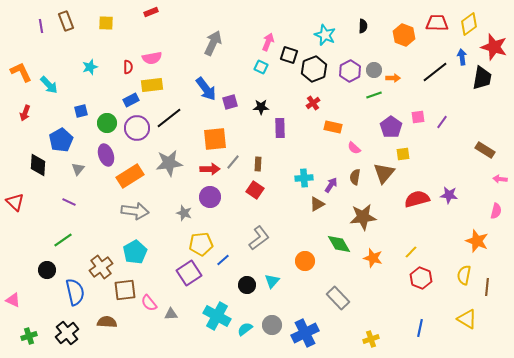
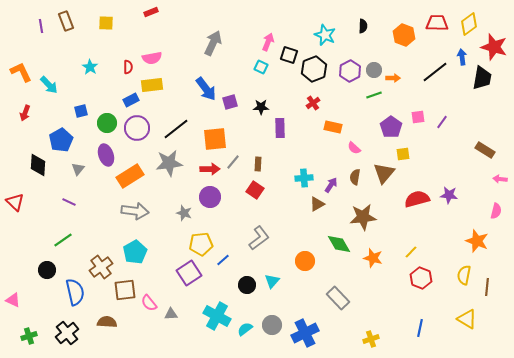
cyan star at (90, 67): rotated 21 degrees counterclockwise
black line at (169, 118): moved 7 px right, 11 px down
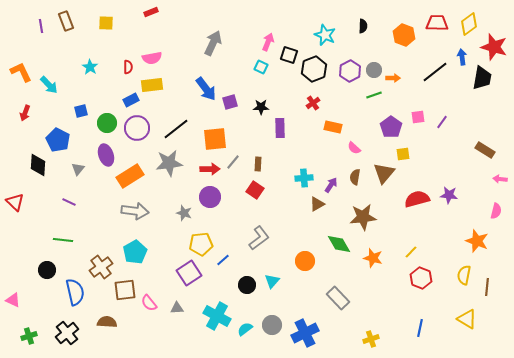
blue pentagon at (61, 140): moved 3 px left; rotated 15 degrees counterclockwise
green line at (63, 240): rotated 42 degrees clockwise
gray triangle at (171, 314): moved 6 px right, 6 px up
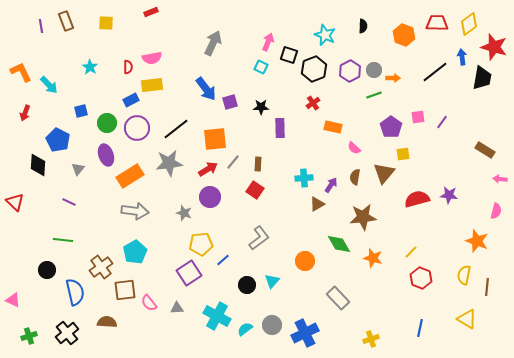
red arrow at (210, 169): moved 2 px left; rotated 30 degrees counterclockwise
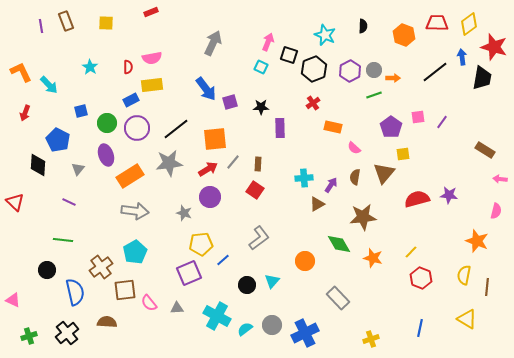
purple square at (189, 273): rotated 10 degrees clockwise
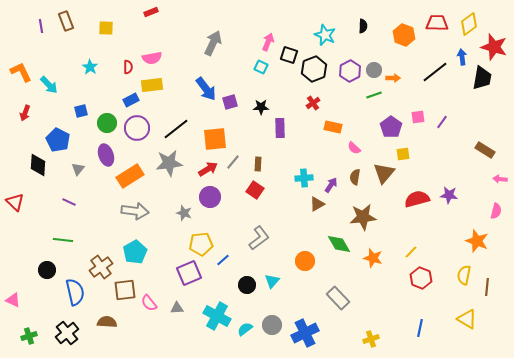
yellow square at (106, 23): moved 5 px down
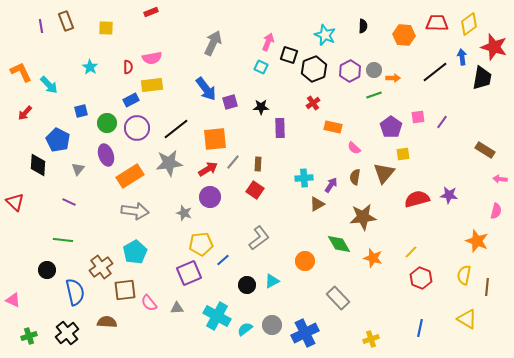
orange hexagon at (404, 35): rotated 15 degrees counterclockwise
red arrow at (25, 113): rotated 21 degrees clockwise
cyan triangle at (272, 281): rotated 21 degrees clockwise
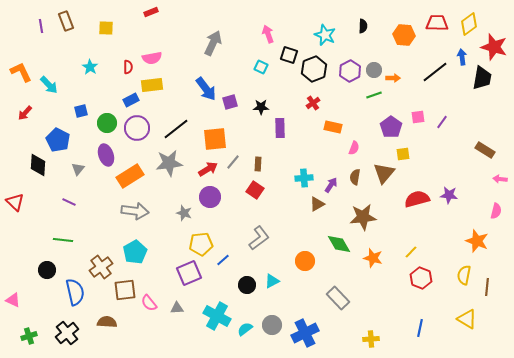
pink arrow at (268, 42): moved 8 px up; rotated 42 degrees counterclockwise
pink semicircle at (354, 148): rotated 112 degrees counterclockwise
yellow cross at (371, 339): rotated 14 degrees clockwise
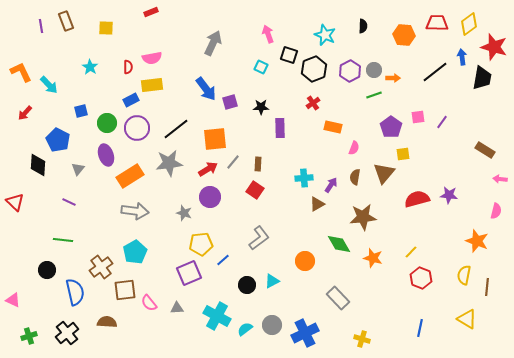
yellow cross at (371, 339): moved 9 px left; rotated 21 degrees clockwise
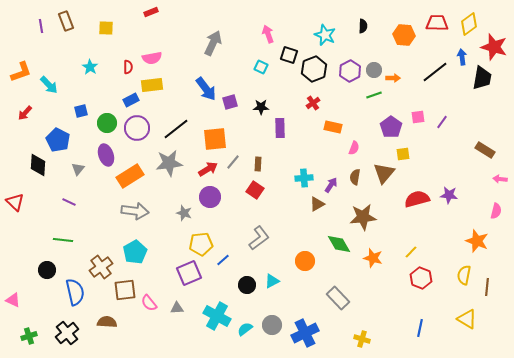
orange L-shape at (21, 72): rotated 95 degrees clockwise
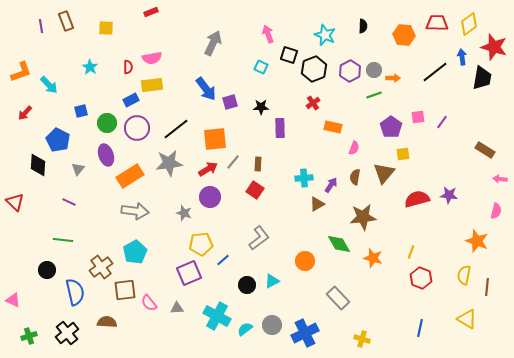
yellow line at (411, 252): rotated 24 degrees counterclockwise
